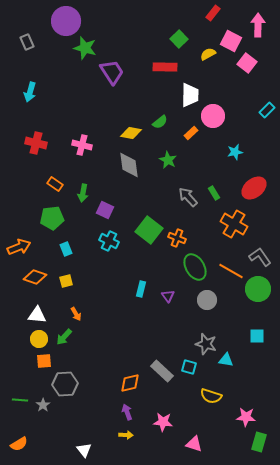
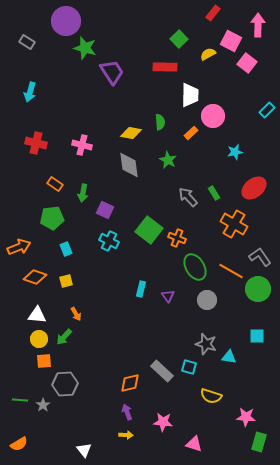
gray rectangle at (27, 42): rotated 35 degrees counterclockwise
green semicircle at (160, 122): rotated 56 degrees counterclockwise
cyan triangle at (226, 360): moved 3 px right, 3 px up
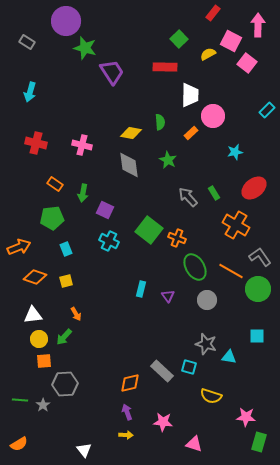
orange cross at (234, 224): moved 2 px right, 1 px down
white triangle at (37, 315): moved 4 px left; rotated 12 degrees counterclockwise
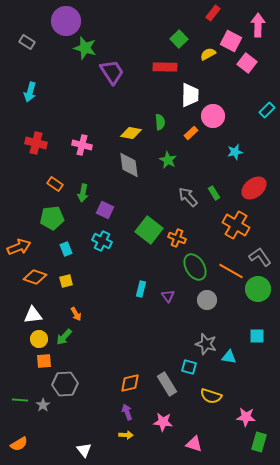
cyan cross at (109, 241): moved 7 px left
gray rectangle at (162, 371): moved 5 px right, 13 px down; rotated 15 degrees clockwise
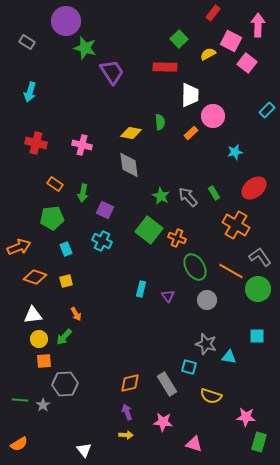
green star at (168, 160): moved 7 px left, 36 px down
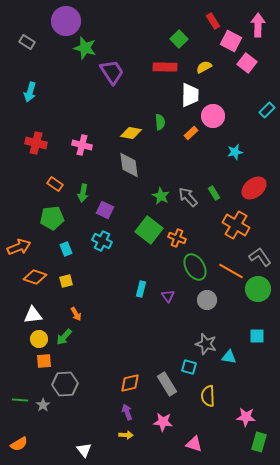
red rectangle at (213, 13): moved 8 px down; rotated 70 degrees counterclockwise
yellow semicircle at (208, 54): moved 4 px left, 13 px down
yellow semicircle at (211, 396): moved 3 px left; rotated 70 degrees clockwise
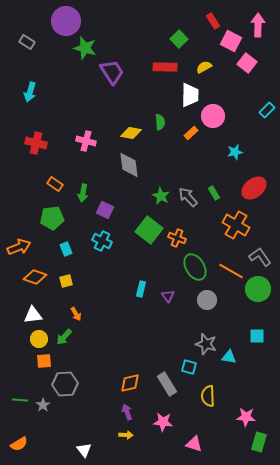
pink cross at (82, 145): moved 4 px right, 4 px up
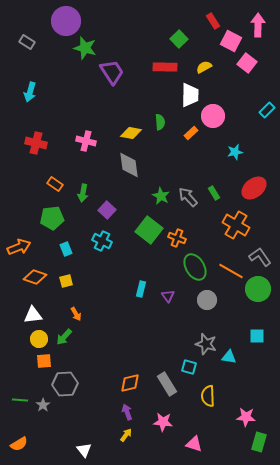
purple square at (105, 210): moved 2 px right; rotated 18 degrees clockwise
yellow arrow at (126, 435): rotated 56 degrees counterclockwise
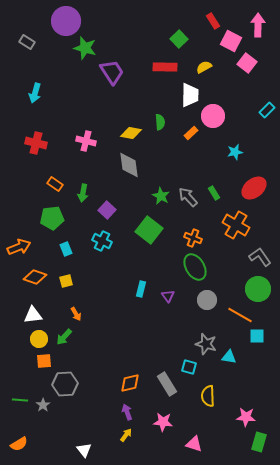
cyan arrow at (30, 92): moved 5 px right, 1 px down
orange cross at (177, 238): moved 16 px right
orange line at (231, 271): moved 9 px right, 44 px down
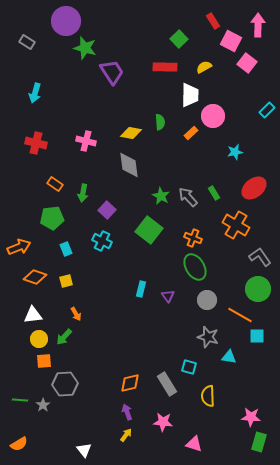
gray star at (206, 344): moved 2 px right, 7 px up
pink star at (246, 417): moved 5 px right
